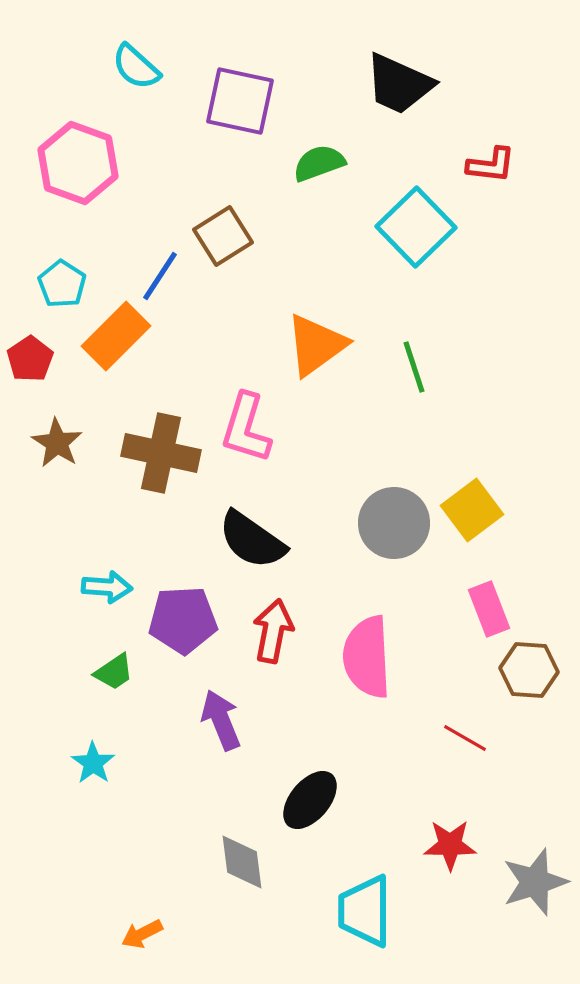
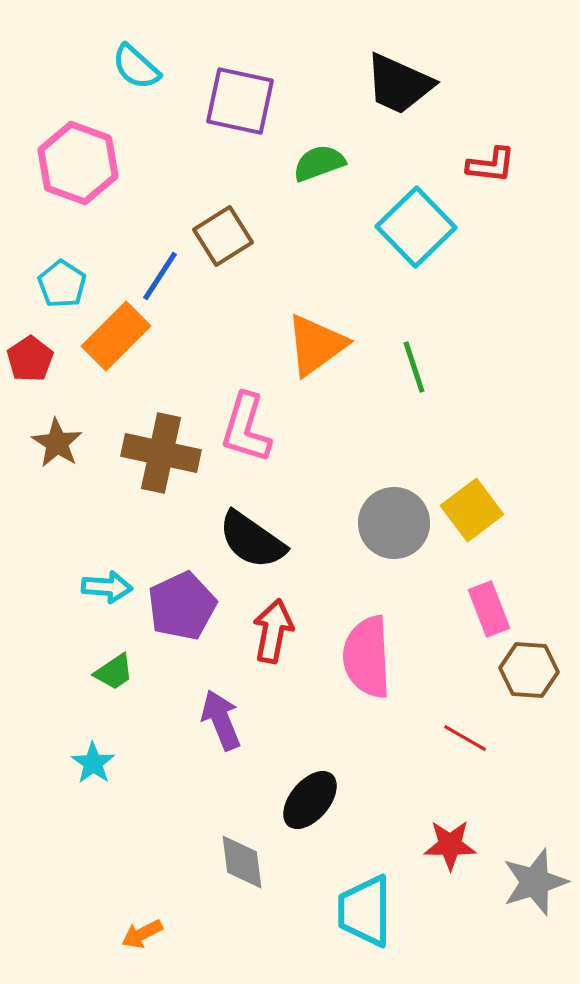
purple pentagon: moved 1 px left, 14 px up; rotated 22 degrees counterclockwise
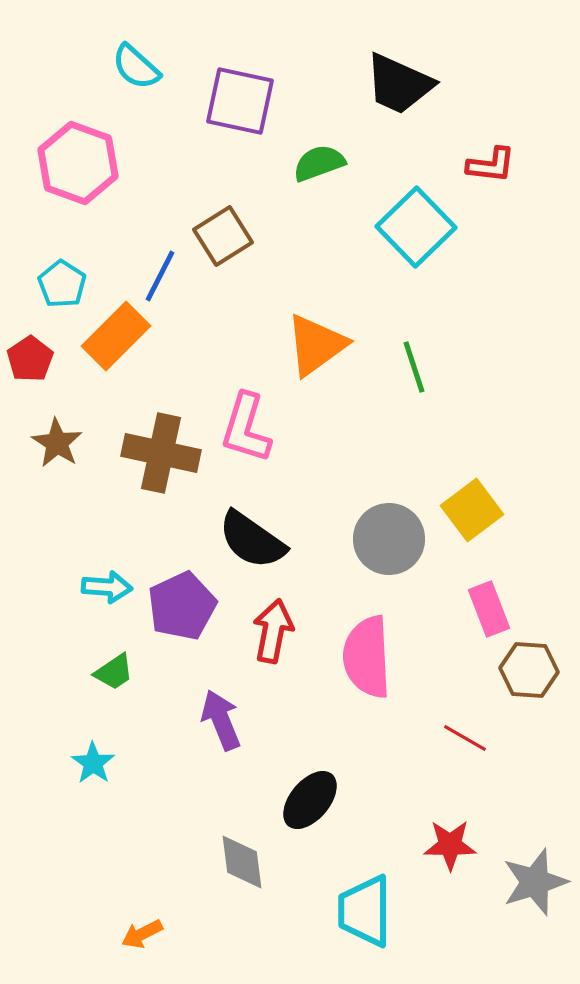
blue line: rotated 6 degrees counterclockwise
gray circle: moved 5 px left, 16 px down
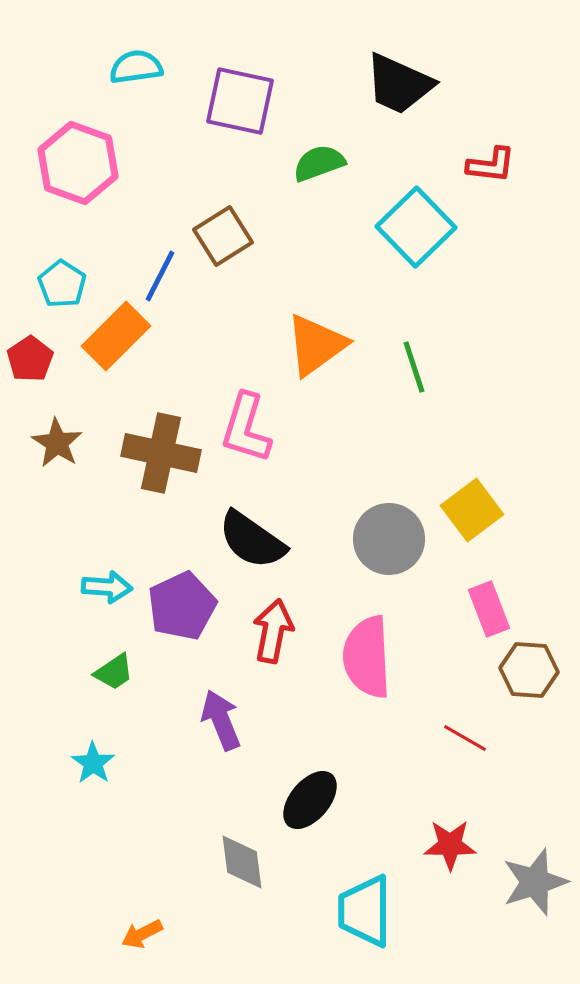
cyan semicircle: rotated 130 degrees clockwise
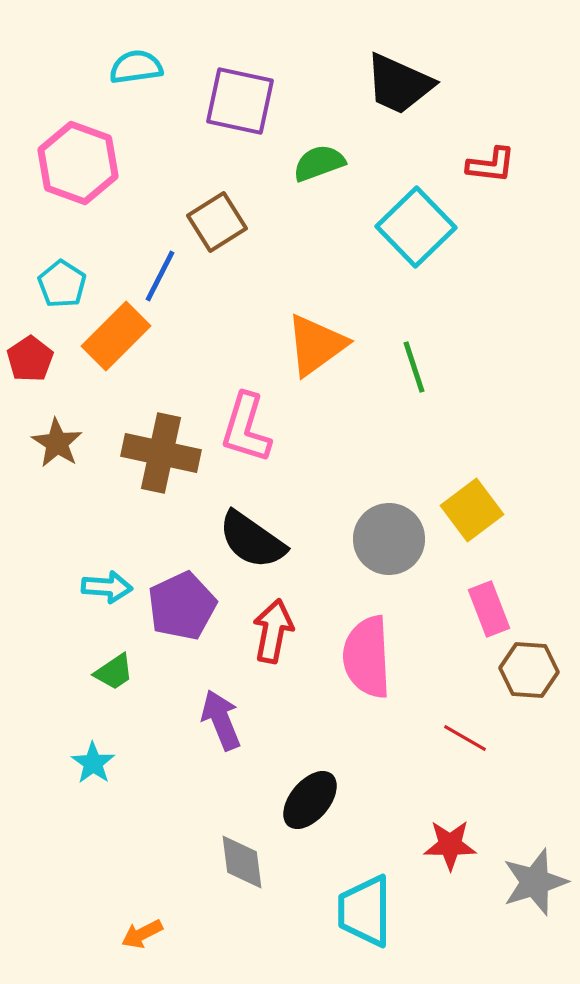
brown square: moved 6 px left, 14 px up
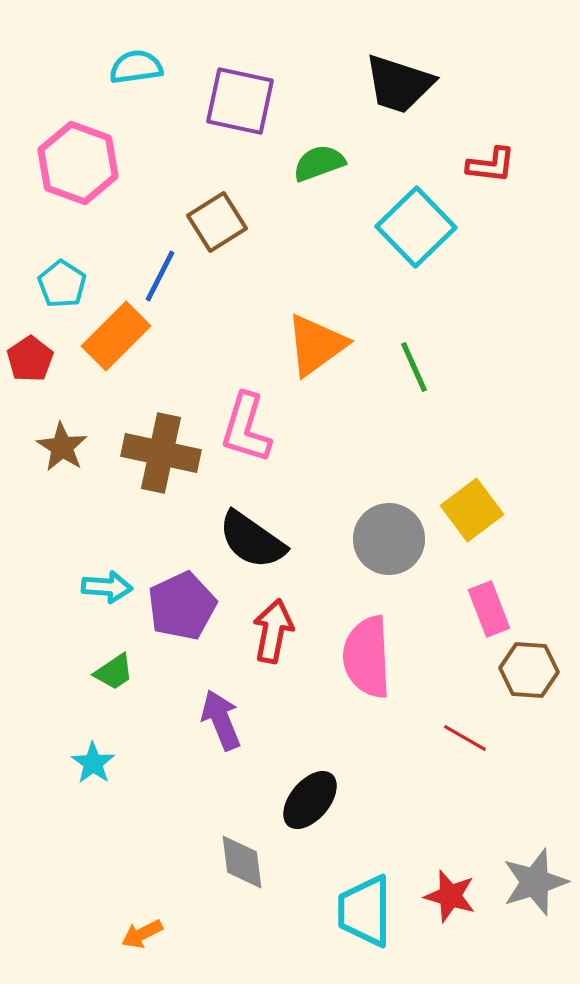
black trapezoid: rotated 6 degrees counterclockwise
green line: rotated 6 degrees counterclockwise
brown star: moved 5 px right, 4 px down
red star: moved 51 px down; rotated 16 degrees clockwise
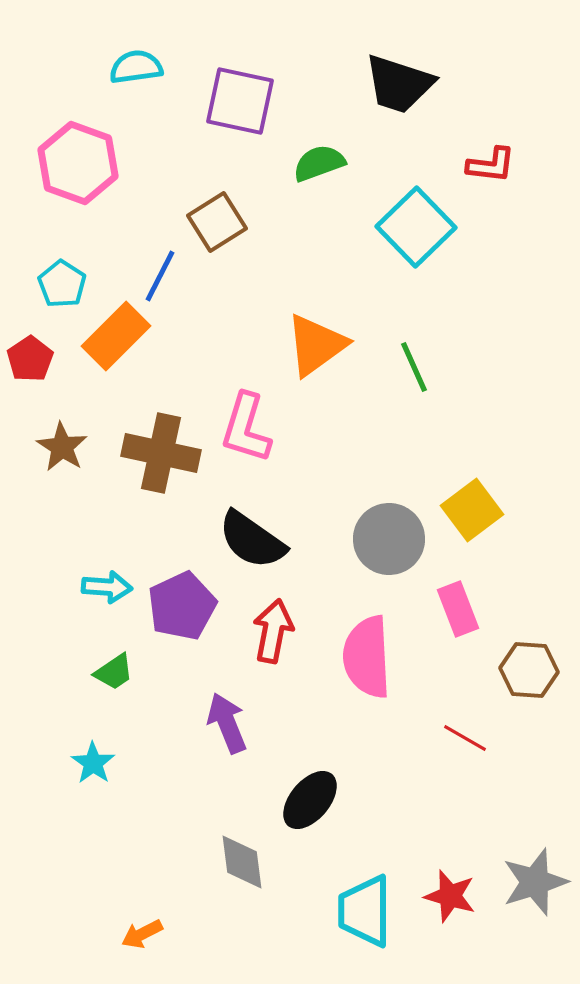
pink rectangle: moved 31 px left
purple arrow: moved 6 px right, 3 px down
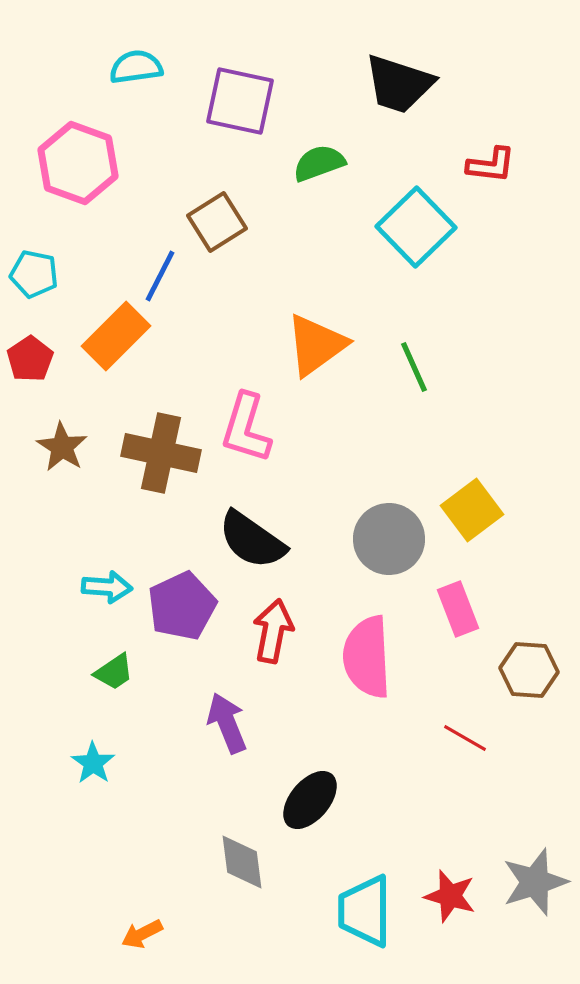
cyan pentagon: moved 28 px left, 10 px up; rotated 21 degrees counterclockwise
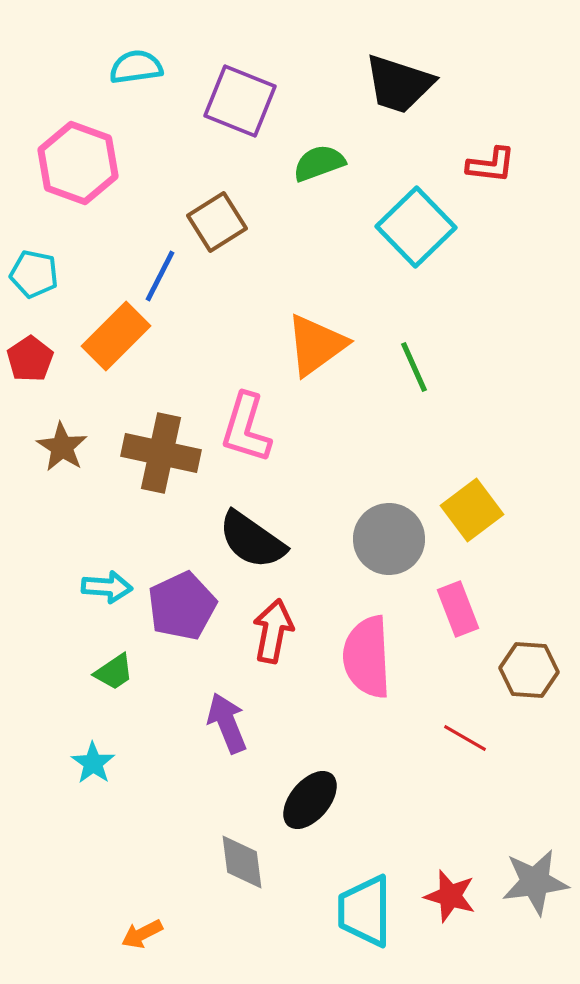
purple square: rotated 10 degrees clockwise
gray star: rotated 10 degrees clockwise
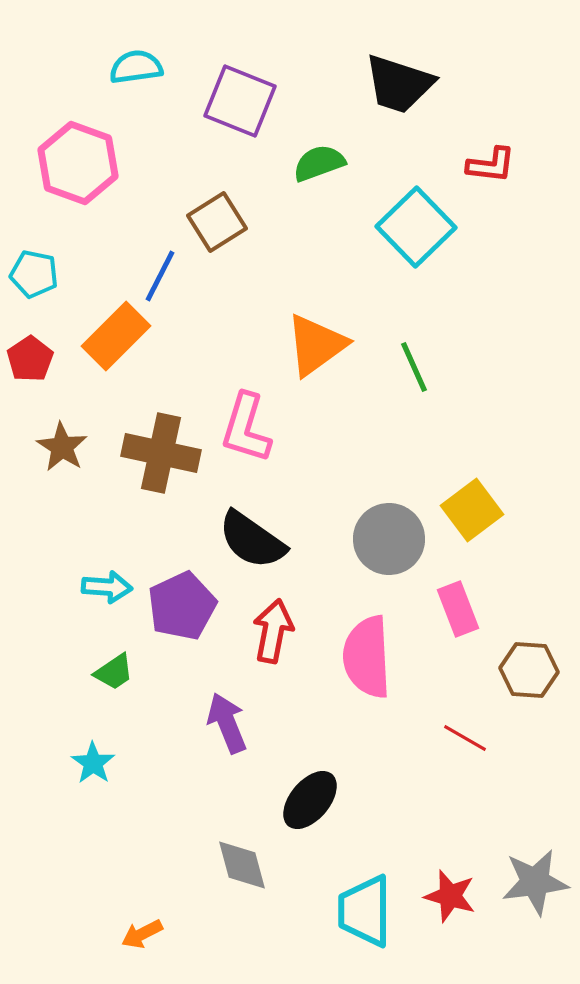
gray diamond: moved 3 px down; rotated 8 degrees counterclockwise
